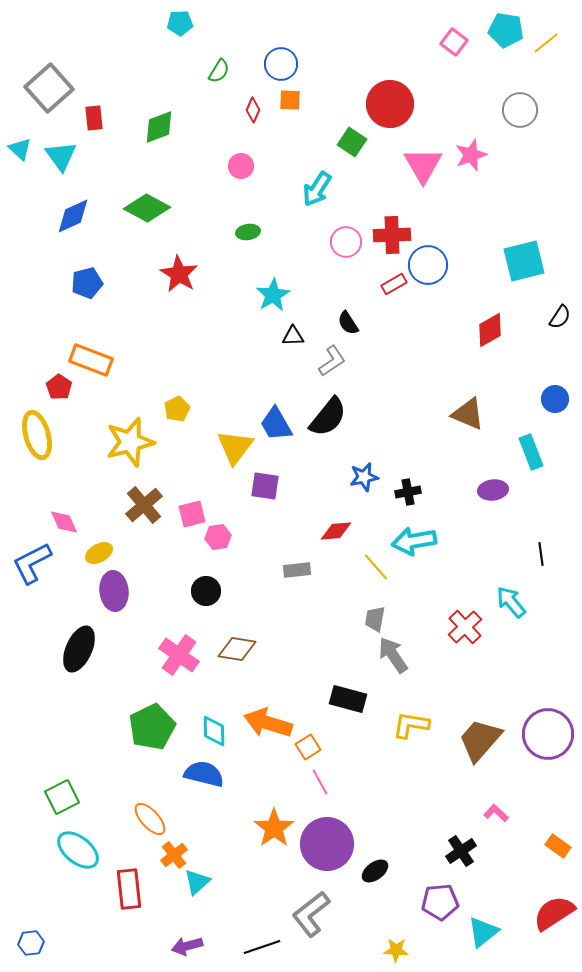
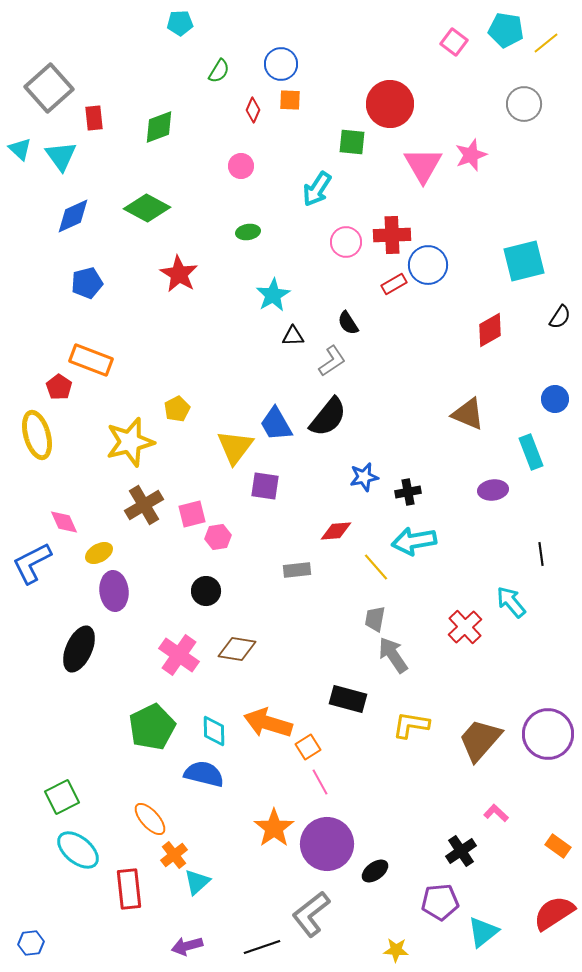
gray circle at (520, 110): moved 4 px right, 6 px up
green square at (352, 142): rotated 28 degrees counterclockwise
brown cross at (144, 505): rotated 9 degrees clockwise
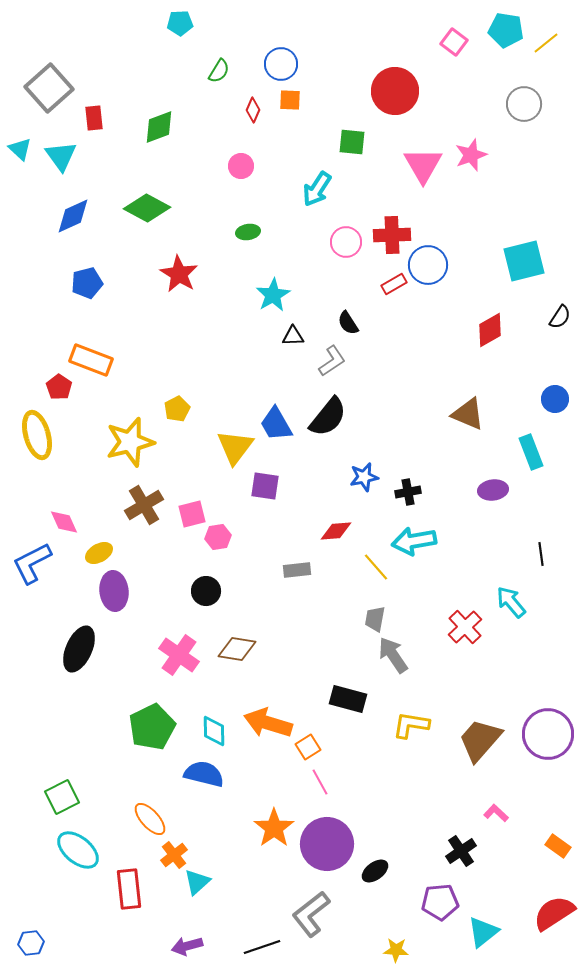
red circle at (390, 104): moved 5 px right, 13 px up
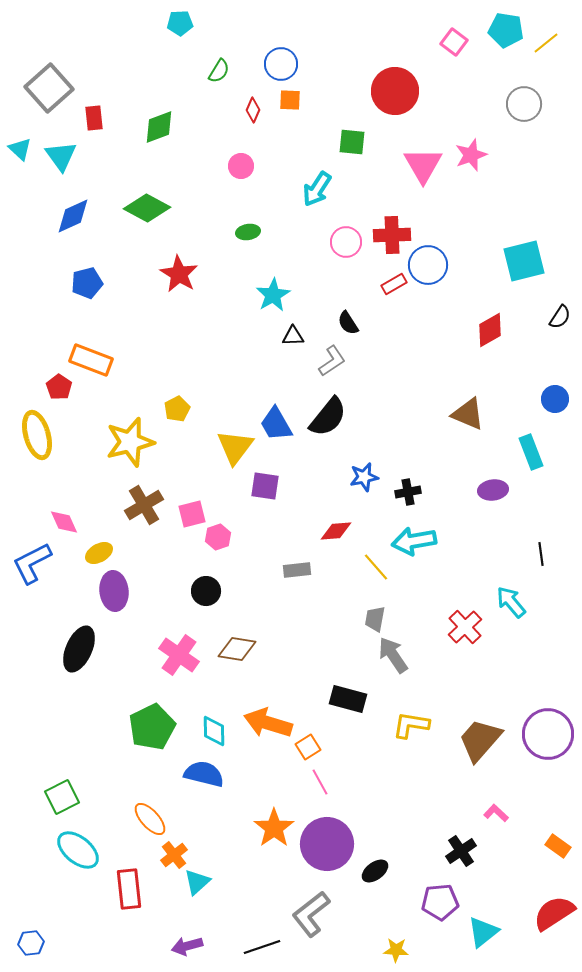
pink hexagon at (218, 537): rotated 10 degrees counterclockwise
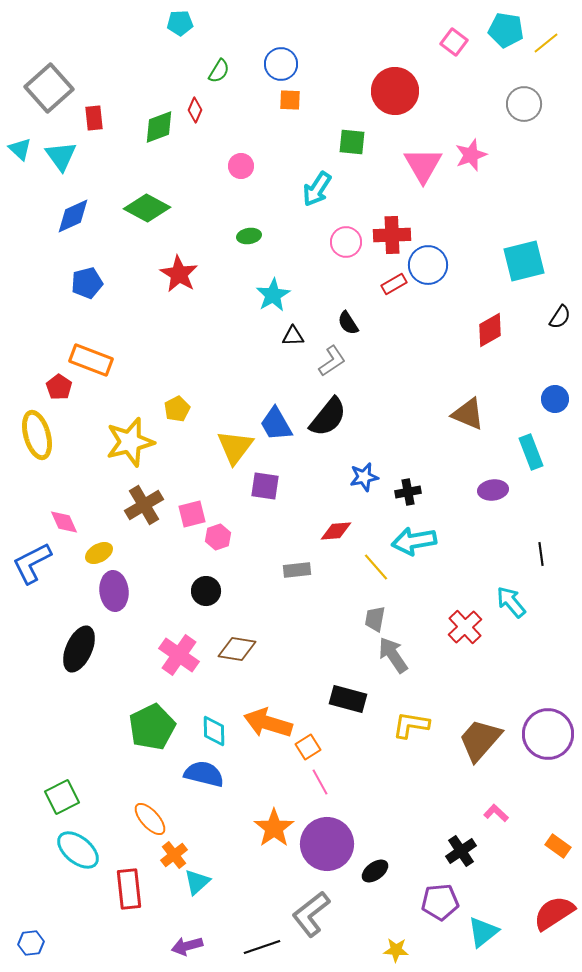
red diamond at (253, 110): moved 58 px left
green ellipse at (248, 232): moved 1 px right, 4 px down
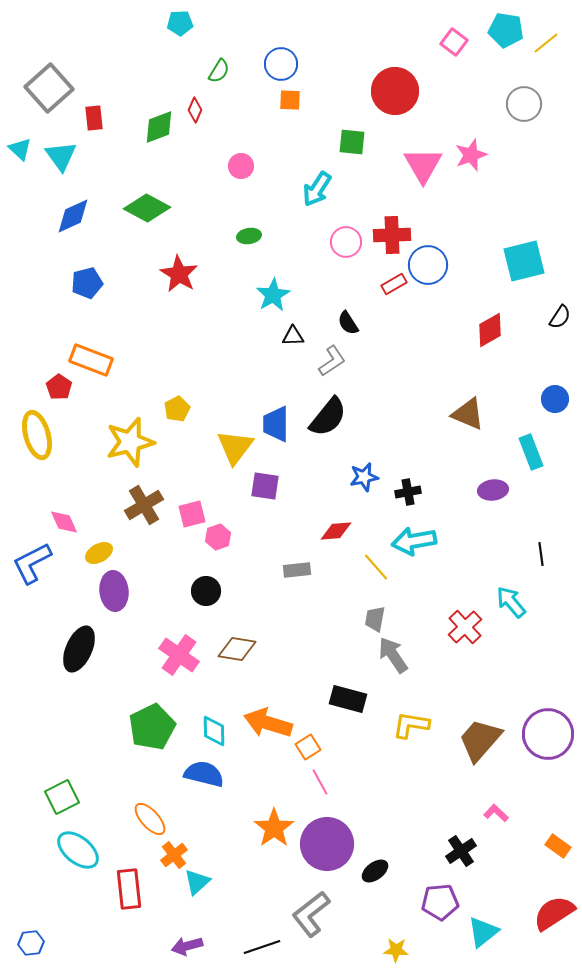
blue trapezoid at (276, 424): rotated 30 degrees clockwise
